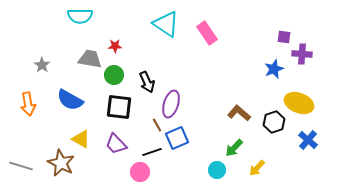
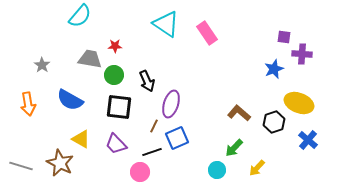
cyan semicircle: rotated 50 degrees counterclockwise
black arrow: moved 1 px up
brown line: moved 3 px left, 1 px down; rotated 56 degrees clockwise
brown star: moved 1 px left
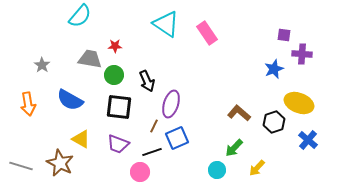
purple square: moved 2 px up
purple trapezoid: moved 2 px right; rotated 25 degrees counterclockwise
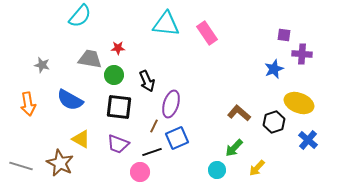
cyan triangle: rotated 28 degrees counterclockwise
red star: moved 3 px right, 2 px down
gray star: rotated 21 degrees counterclockwise
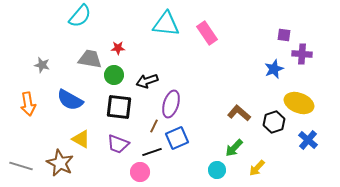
black arrow: rotated 95 degrees clockwise
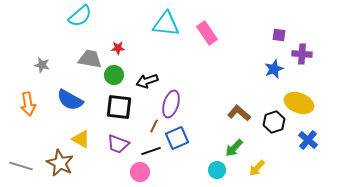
cyan semicircle: rotated 10 degrees clockwise
purple square: moved 5 px left
black line: moved 1 px left, 1 px up
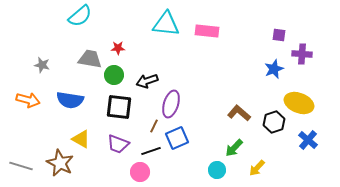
pink rectangle: moved 2 px up; rotated 50 degrees counterclockwise
blue semicircle: rotated 20 degrees counterclockwise
orange arrow: moved 4 px up; rotated 65 degrees counterclockwise
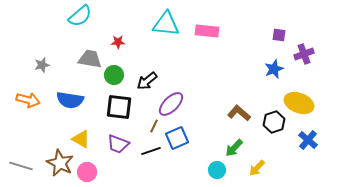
red star: moved 6 px up
purple cross: moved 2 px right; rotated 24 degrees counterclockwise
gray star: rotated 28 degrees counterclockwise
black arrow: rotated 20 degrees counterclockwise
purple ellipse: rotated 28 degrees clockwise
pink circle: moved 53 px left
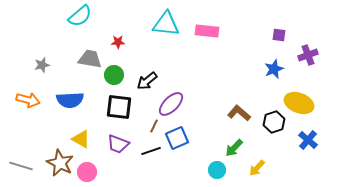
purple cross: moved 4 px right, 1 px down
blue semicircle: rotated 12 degrees counterclockwise
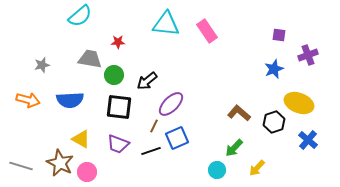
pink rectangle: rotated 50 degrees clockwise
